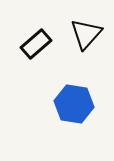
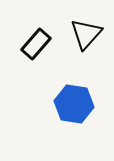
black rectangle: rotated 8 degrees counterclockwise
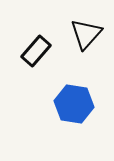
black rectangle: moved 7 px down
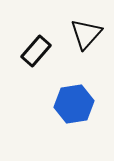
blue hexagon: rotated 18 degrees counterclockwise
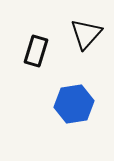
black rectangle: rotated 24 degrees counterclockwise
